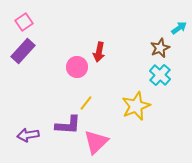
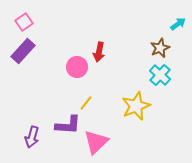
cyan arrow: moved 1 px left, 4 px up
purple arrow: moved 4 px right, 2 px down; rotated 65 degrees counterclockwise
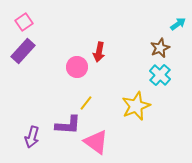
pink triangle: rotated 40 degrees counterclockwise
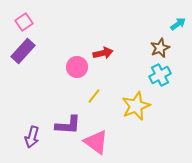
red arrow: moved 4 px right, 1 px down; rotated 114 degrees counterclockwise
cyan cross: rotated 20 degrees clockwise
yellow line: moved 8 px right, 7 px up
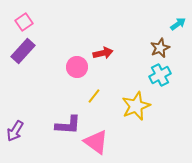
purple arrow: moved 17 px left, 6 px up; rotated 15 degrees clockwise
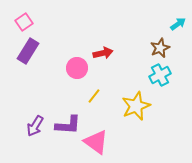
purple rectangle: moved 5 px right; rotated 10 degrees counterclockwise
pink circle: moved 1 px down
purple arrow: moved 20 px right, 5 px up
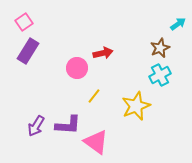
purple arrow: moved 1 px right
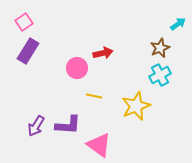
yellow line: rotated 63 degrees clockwise
pink triangle: moved 3 px right, 3 px down
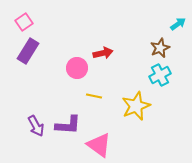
purple arrow: rotated 60 degrees counterclockwise
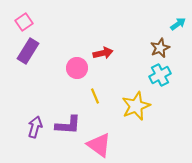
yellow line: moved 1 px right; rotated 56 degrees clockwise
purple arrow: moved 1 px left, 1 px down; rotated 135 degrees counterclockwise
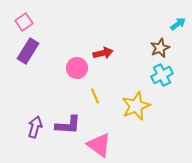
cyan cross: moved 2 px right
